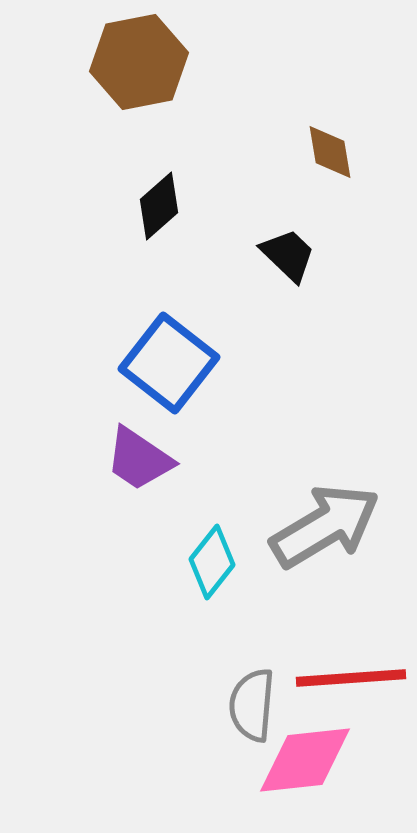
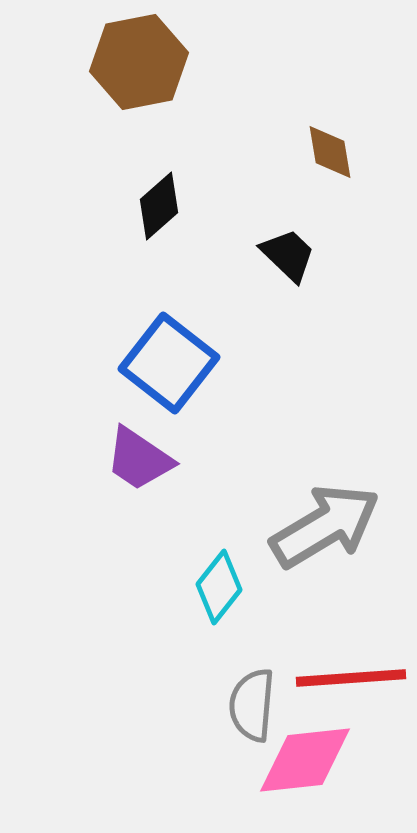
cyan diamond: moved 7 px right, 25 px down
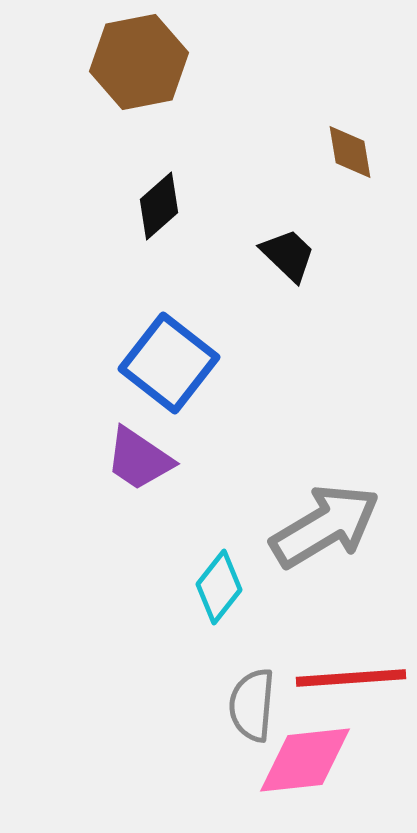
brown diamond: moved 20 px right
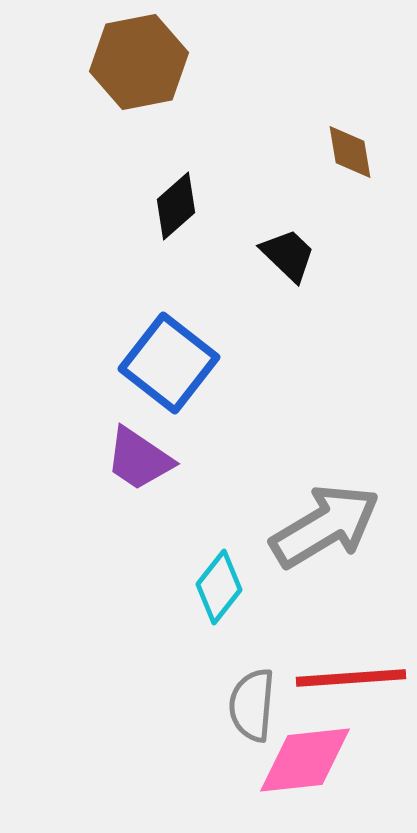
black diamond: moved 17 px right
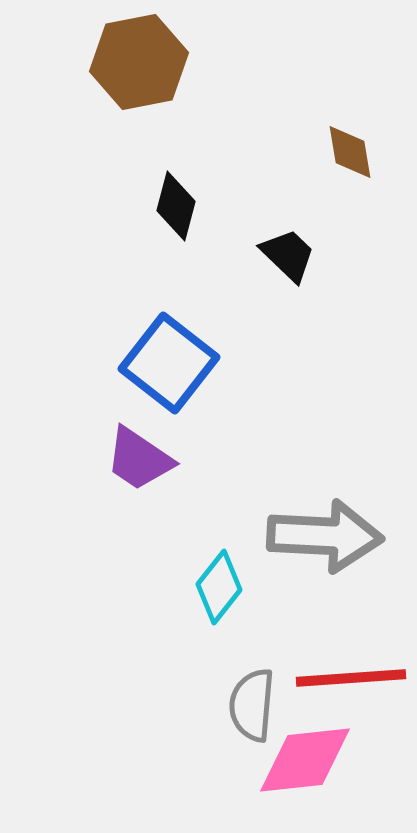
black diamond: rotated 34 degrees counterclockwise
gray arrow: moved 10 px down; rotated 34 degrees clockwise
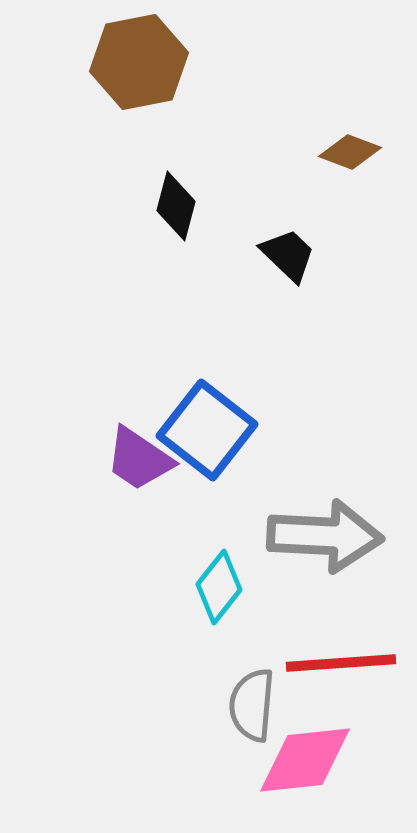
brown diamond: rotated 60 degrees counterclockwise
blue square: moved 38 px right, 67 px down
red line: moved 10 px left, 15 px up
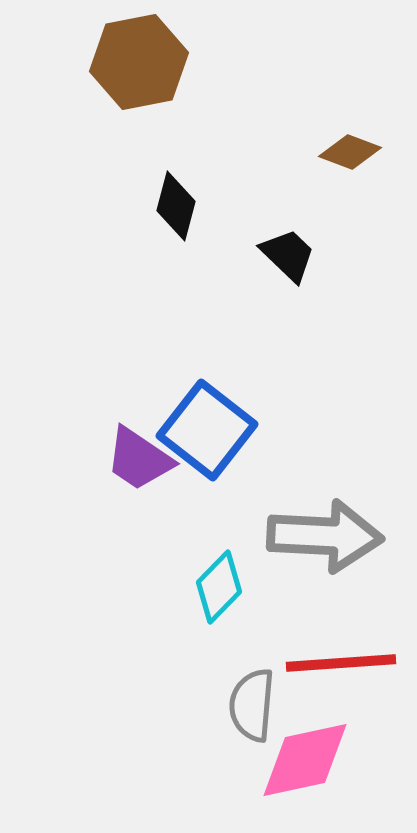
cyan diamond: rotated 6 degrees clockwise
pink diamond: rotated 6 degrees counterclockwise
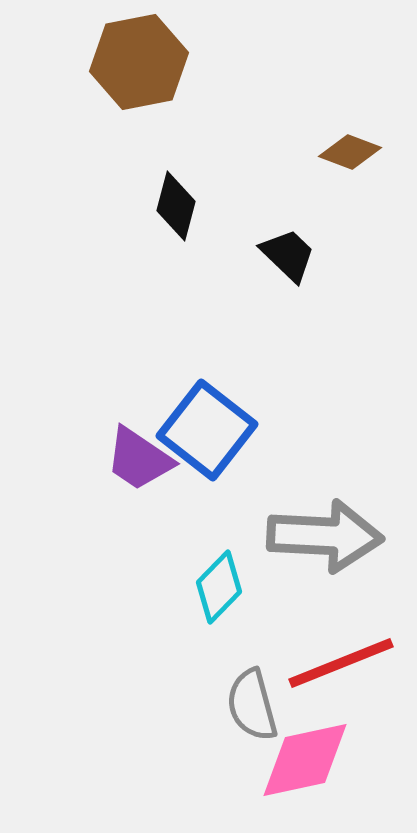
red line: rotated 18 degrees counterclockwise
gray semicircle: rotated 20 degrees counterclockwise
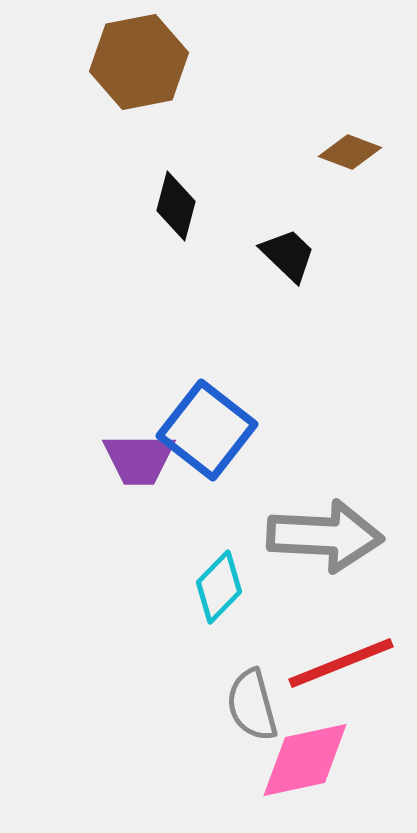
purple trapezoid: rotated 34 degrees counterclockwise
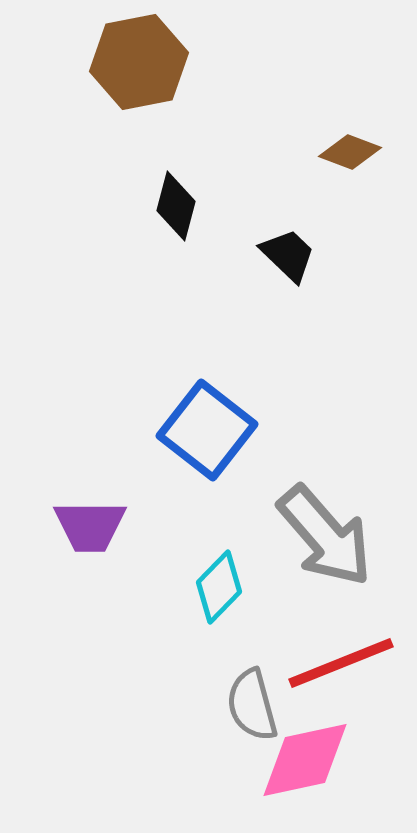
purple trapezoid: moved 49 px left, 67 px down
gray arrow: rotated 46 degrees clockwise
